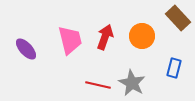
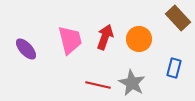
orange circle: moved 3 px left, 3 px down
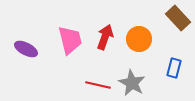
purple ellipse: rotated 20 degrees counterclockwise
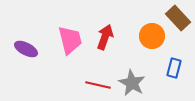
orange circle: moved 13 px right, 3 px up
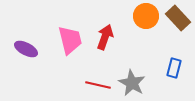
orange circle: moved 6 px left, 20 px up
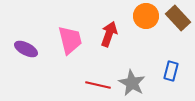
red arrow: moved 4 px right, 3 px up
blue rectangle: moved 3 px left, 3 px down
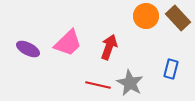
red arrow: moved 13 px down
pink trapezoid: moved 2 px left, 3 px down; rotated 60 degrees clockwise
purple ellipse: moved 2 px right
blue rectangle: moved 2 px up
gray star: moved 2 px left
